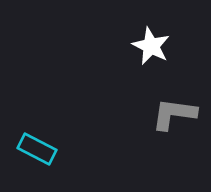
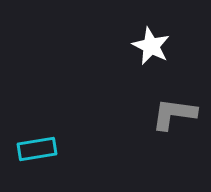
cyan rectangle: rotated 36 degrees counterclockwise
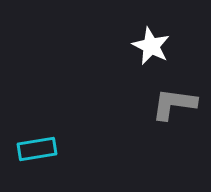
gray L-shape: moved 10 px up
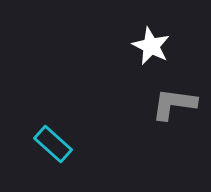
cyan rectangle: moved 16 px right, 5 px up; rotated 51 degrees clockwise
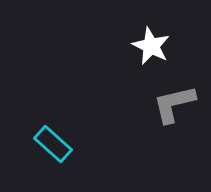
gray L-shape: rotated 21 degrees counterclockwise
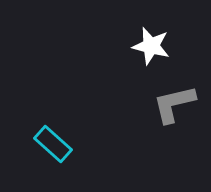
white star: rotated 12 degrees counterclockwise
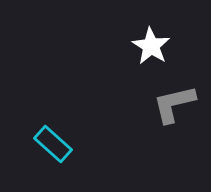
white star: rotated 18 degrees clockwise
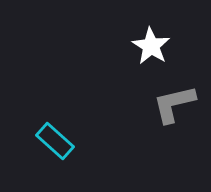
cyan rectangle: moved 2 px right, 3 px up
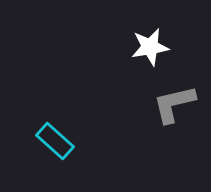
white star: moved 1 px left, 1 px down; rotated 30 degrees clockwise
